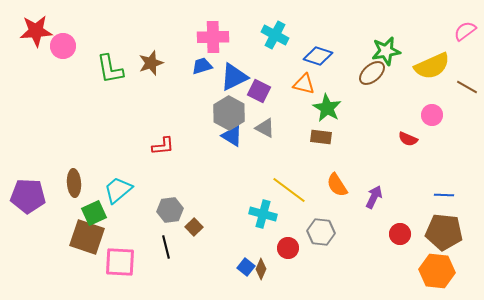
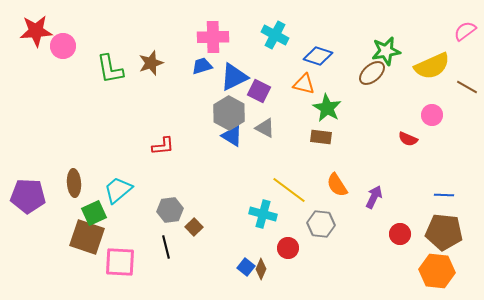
gray hexagon at (321, 232): moved 8 px up
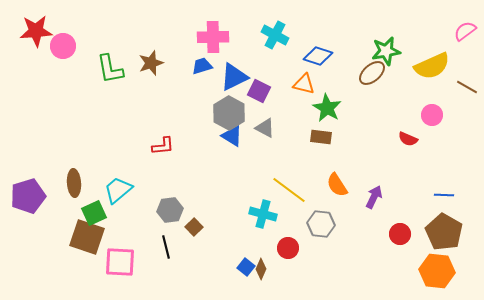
purple pentagon at (28, 196): rotated 20 degrees counterclockwise
brown pentagon at (444, 232): rotated 24 degrees clockwise
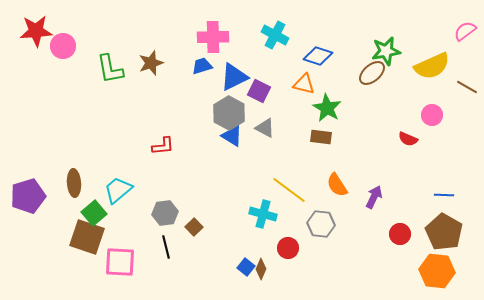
gray hexagon at (170, 210): moved 5 px left, 3 px down
green square at (94, 213): rotated 15 degrees counterclockwise
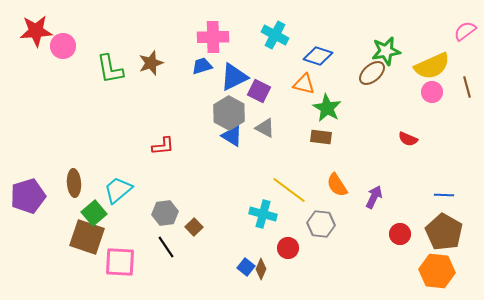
brown line at (467, 87): rotated 45 degrees clockwise
pink circle at (432, 115): moved 23 px up
black line at (166, 247): rotated 20 degrees counterclockwise
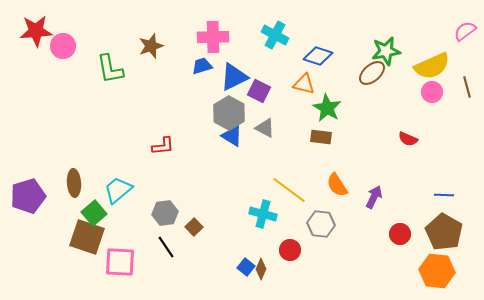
brown star at (151, 63): moved 17 px up
red circle at (288, 248): moved 2 px right, 2 px down
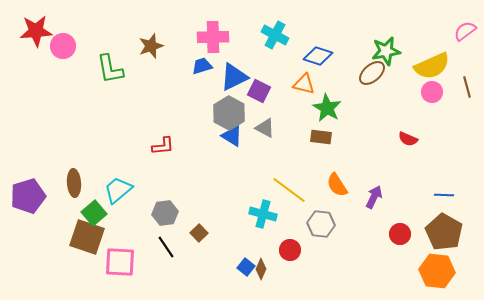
brown square at (194, 227): moved 5 px right, 6 px down
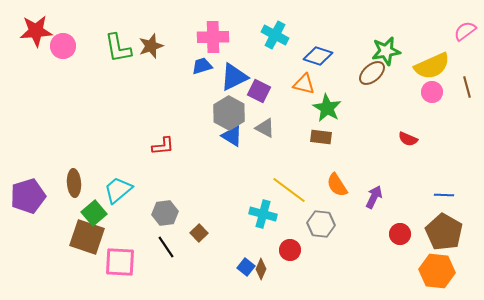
green L-shape at (110, 69): moved 8 px right, 21 px up
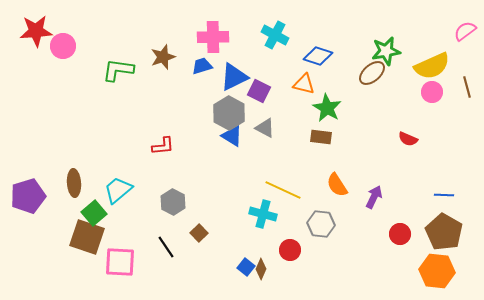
brown star at (151, 46): moved 12 px right, 11 px down
green L-shape at (118, 48): moved 22 px down; rotated 108 degrees clockwise
yellow line at (289, 190): moved 6 px left; rotated 12 degrees counterclockwise
gray hexagon at (165, 213): moved 8 px right, 11 px up; rotated 25 degrees counterclockwise
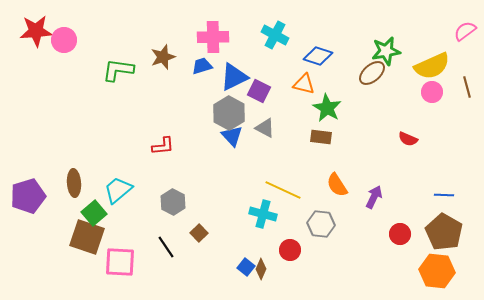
pink circle at (63, 46): moved 1 px right, 6 px up
blue triangle at (232, 136): rotated 15 degrees clockwise
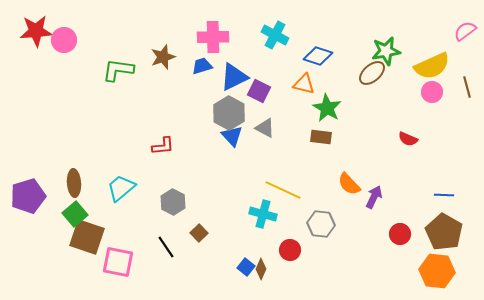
orange semicircle at (337, 185): moved 12 px right, 1 px up; rotated 10 degrees counterclockwise
cyan trapezoid at (118, 190): moved 3 px right, 2 px up
green square at (94, 213): moved 19 px left, 1 px down
pink square at (120, 262): moved 2 px left; rotated 8 degrees clockwise
